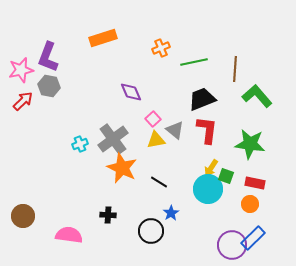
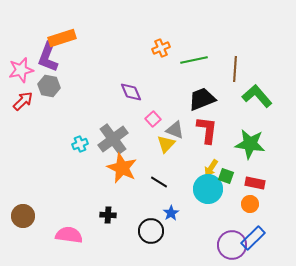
orange rectangle: moved 41 px left
green line: moved 2 px up
gray triangle: rotated 18 degrees counterclockwise
yellow triangle: moved 10 px right, 4 px down; rotated 36 degrees counterclockwise
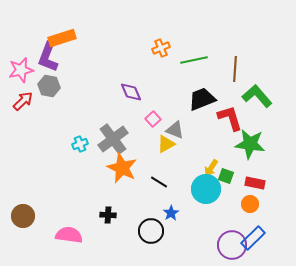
red L-shape: moved 23 px right, 12 px up; rotated 24 degrees counterclockwise
yellow triangle: rotated 18 degrees clockwise
cyan circle: moved 2 px left
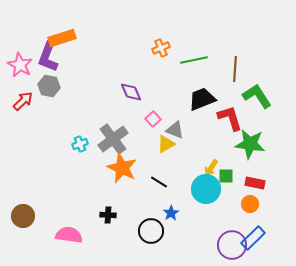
pink star: moved 1 px left, 5 px up; rotated 30 degrees counterclockwise
green L-shape: rotated 8 degrees clockwise
green square: rotated 21 degrees counterclockwise
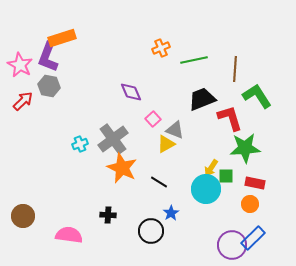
green star: moved 5 px left, 4 px down; rotated 12 degrees counterclockwise
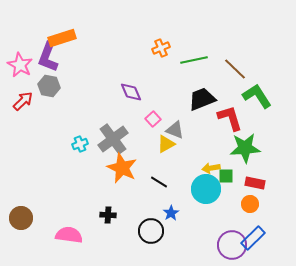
brown line: rotated 50 degrees counterclockwise
yellow arrow: rotated 48 degrees clockwise
brown circle: moved 2 px left, 2 px down
